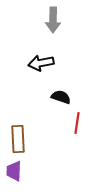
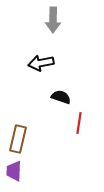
red line: moved 2 px right
brown rectangle: rotated 16 degrees clockwise
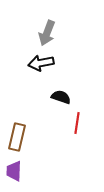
gray arrow: moved 6 px left, 13 px down; rotated 20 degrees clockwise
red line: moved 2 px left
brown rectangle: moved 1 px left, 2 px up
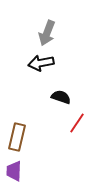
red line: rotated 25 degrees clockwise
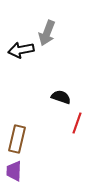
black arrow: moved 20 px left, 13 px up
red line: rotated 15 degrees counterclockwise
brown rectangle: moved 2 px down
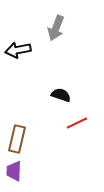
gray arrow: moved 9 px right, 5 px up
black arrow: moved 3 px left
black semicircle: moved 2 px up
red line: rotated 45 degrees clockwise
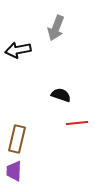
red line: rotated 20 degrees clockwise
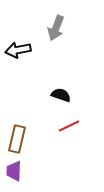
red line: moved 8 px left, 3 px down; rotated 20 degrees counterclockwise
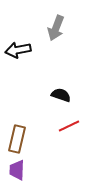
purple trapezoid: moved 3 px right, 1 px up
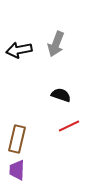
gray arrow: moved 16 px down
black arrow: moved 1 px right
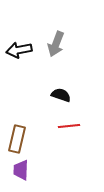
red line: rotated 20 degrees clockwise
purple trapezoid: moved 4 px right
